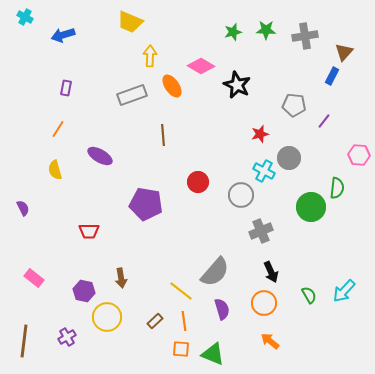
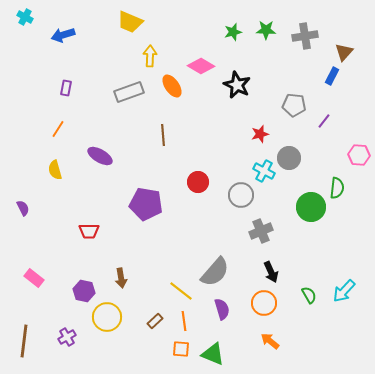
gray rectangle at (132, 95): moved 3 px left, 3 px up
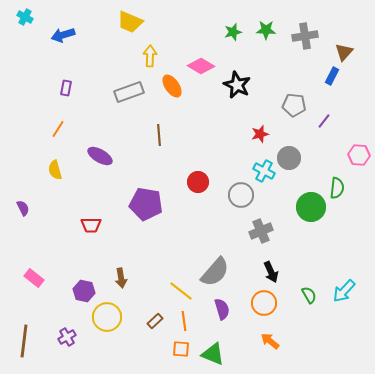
brown line at (163, 135): moved 4 px left
red trapezoid at (89, 231): moved 2 px right, 6 px up
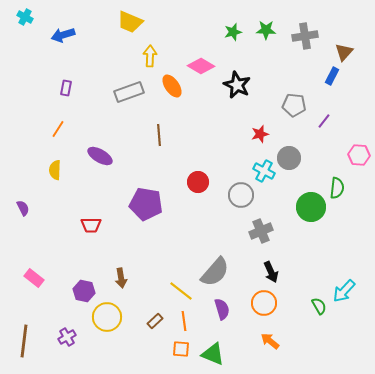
yellow semicircle at (55, 170): rotated 18 degrees clockwise
green semicircle at (309, 295): moved 10 px right, 11 px down
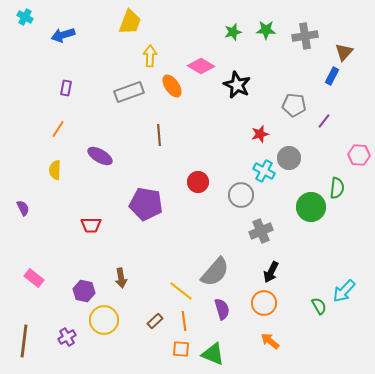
yellow trapezoid at (130, 22): rotated 92 degrees counterclockwise
black arrow at (271, 272): rotated 50 degrees clockwise
yellow circle at (107, 317): moved 3 px left, 3 px down
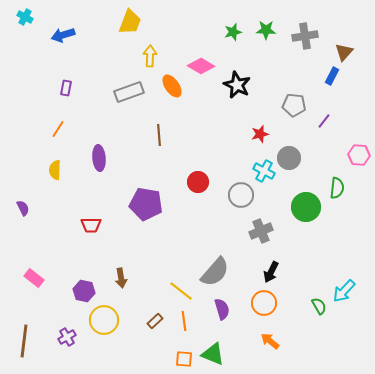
purple ellipse at (100, 156): moved 1 px left, 2 px down; rotated 55 degrees clockwise
green circle at (311, 207): moved 5 px left
orange square at (181, 349): moved 3 px right, 10 px down
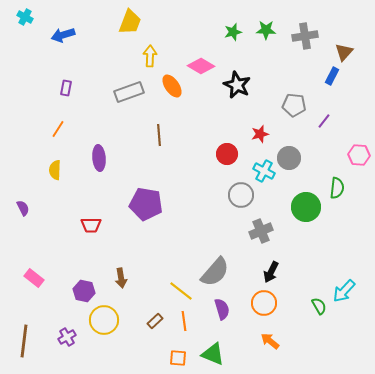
red circle at (198, 182): moved 29 px right, 28 px up
orange square at (184, 359): moved 6 px left, 1 px up
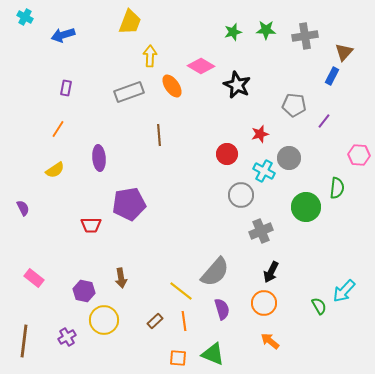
yellow semicircle at (55, 170): rotated 126 degrees counterclockwise
purple pentagon at (146, 204): moved 17 px left; rotated 20 degrees counterclockwise
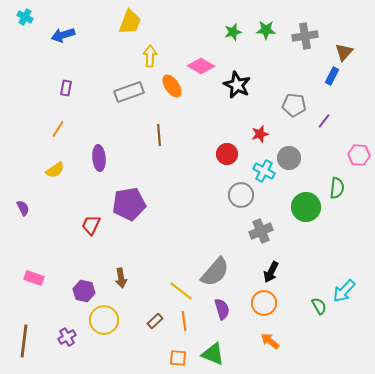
red trapezoid at (91, 225): rotated 115 degrees clockwise
pink rectangle at (34, 278): rotated 18 degrees counterclockwise
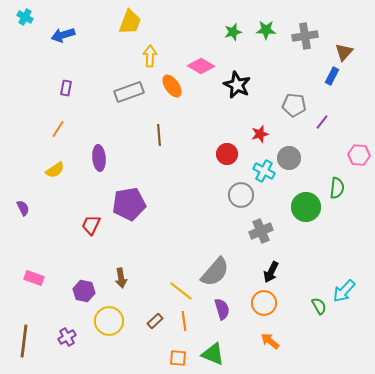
purple line at (324, 121): moved 2 px left, 1 px down
yellow circle at (104, 320): moved 5 px right, 1 px down
